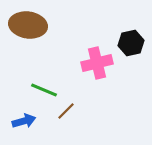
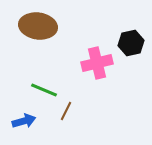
brown ellipse: moved 10 px right, 1 px down
brown line: rotated 18 degrees counterclockwise
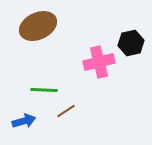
brown ellipse: rotated 33 degrees counterclockwise
pink cross: moved 2 px right, 1 px up
green line: rotated 20 degrees counterclockwise
brown line: rotated 30 degrees clockwise
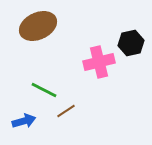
green line: rotated 24 degrees clockwise
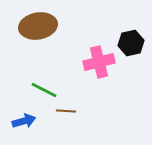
brown ellipse: rotated 15 degrees clockwise
brown line: rotated 36 degrees clockwise
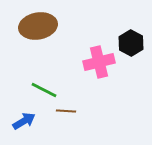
black hexagon: rotated 20 degrees counterclockwise
blue arrow: rotated 15 degrees counterclockwise
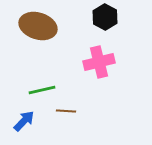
brown ellipse: rotated 27 degrees clockwise
black hexagon: moved 26 px left, 26 px up
green line: moved 2 px left; rotated 40 degrees counterclockwise
blue arrow: rotated 15 degrees counterclockwise
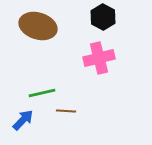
black hexagon: moved 2 px left
pink cross: moved 4 px up
green line: moved 3 px down
blue arrow: moved 1 px left, 1 px up
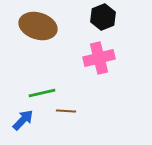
black hexagon: rotated 10 degrees clockwise
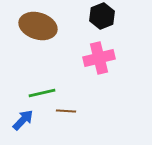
black hexagon: moved 1 px left, 1 px up
